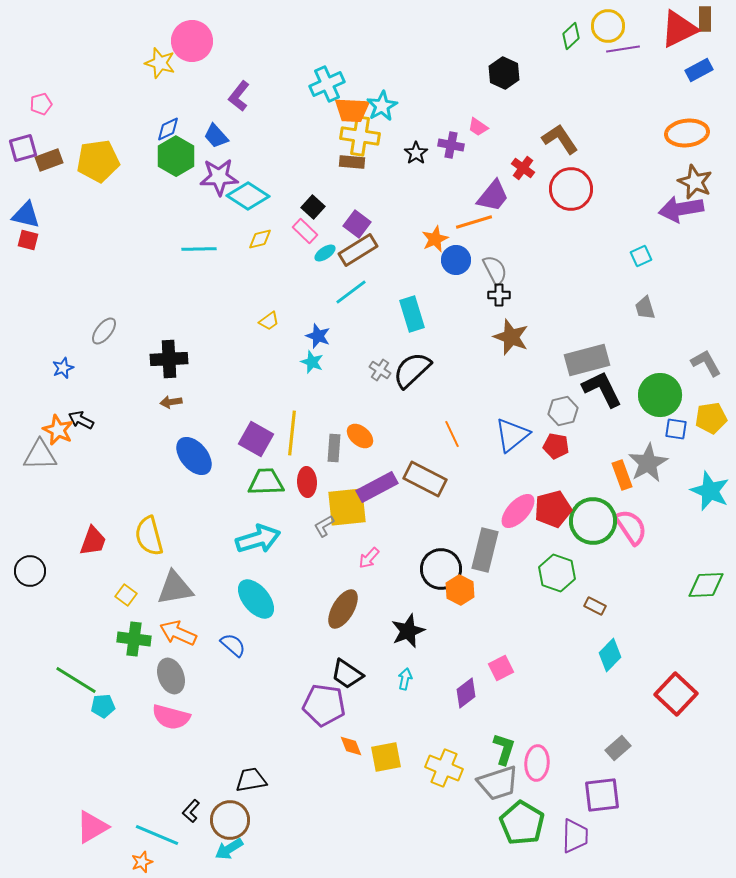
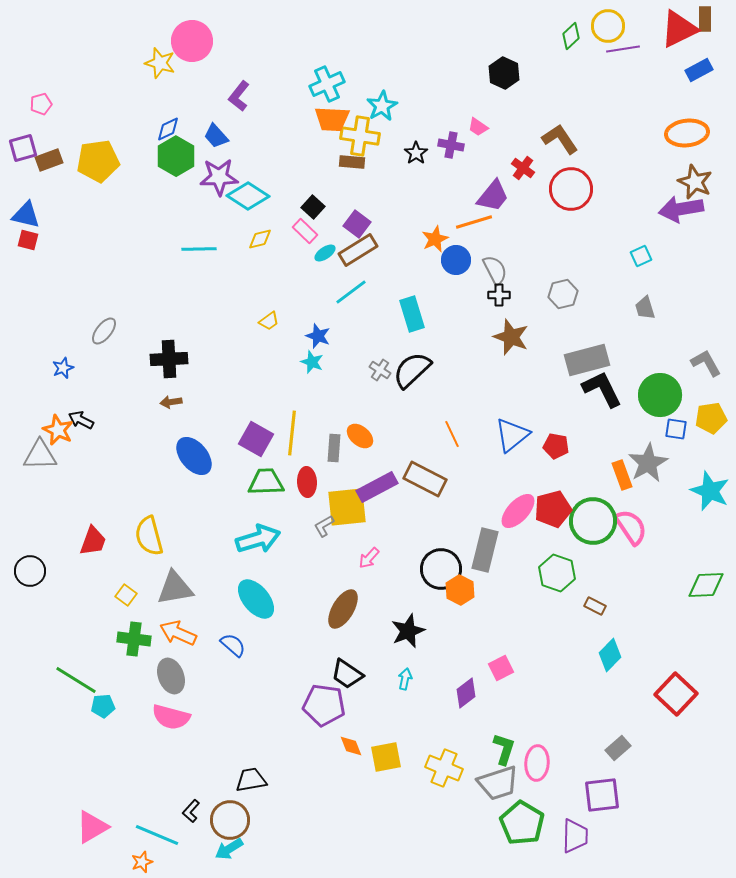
orange trapezoid at (352, 110): moved 20 px left, 9 px down
gray hexagon at (563, 411): moved 117 px up
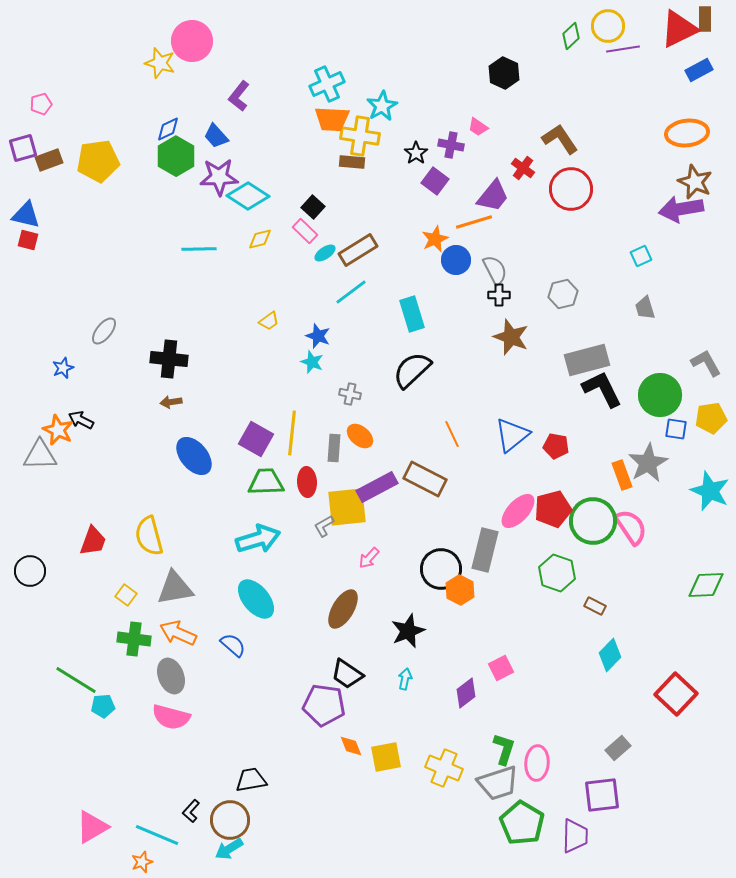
purple square at (357, 224): moved 78 px right, 43 px up
black cross at (169, 359): rotated 9 degrees clockwise
gray cross at (380, 370): moved 30 px left, 24 px down; rotated 20 degrees counterclockwise
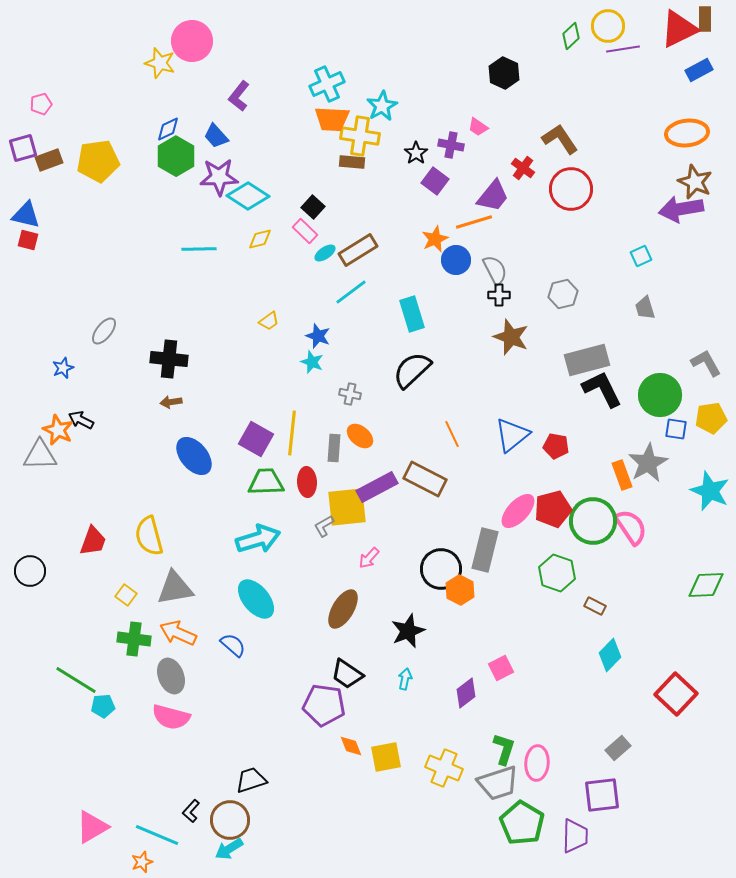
black trapezoid at (251, 780): rotated 8 degrees counterclockwise
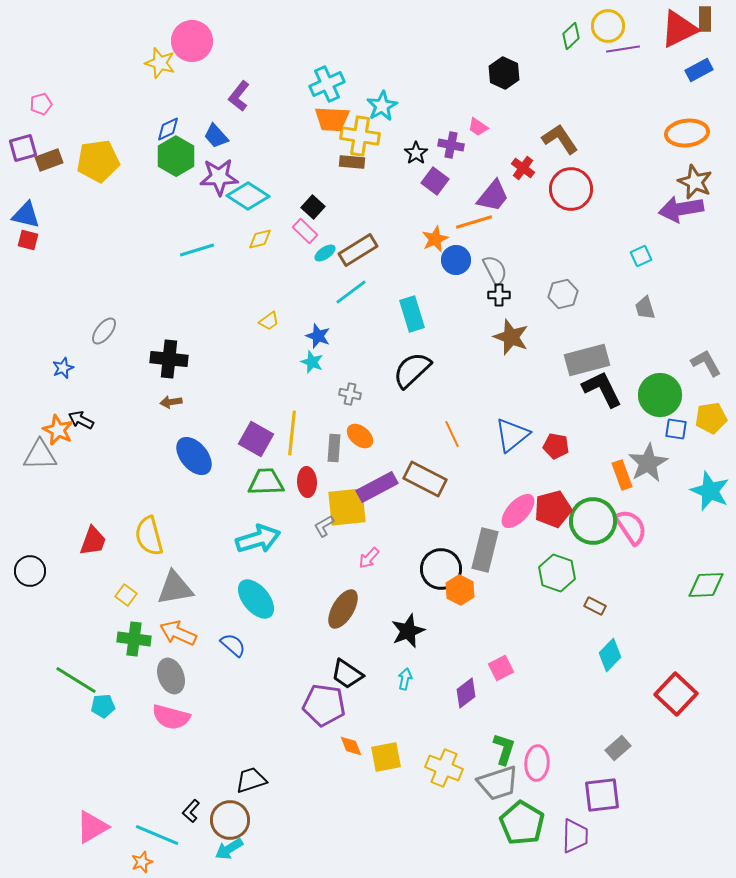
cyan line at (199, 249): moved 2 px left, 1 px down; rotated 16 degrees counterclockwise
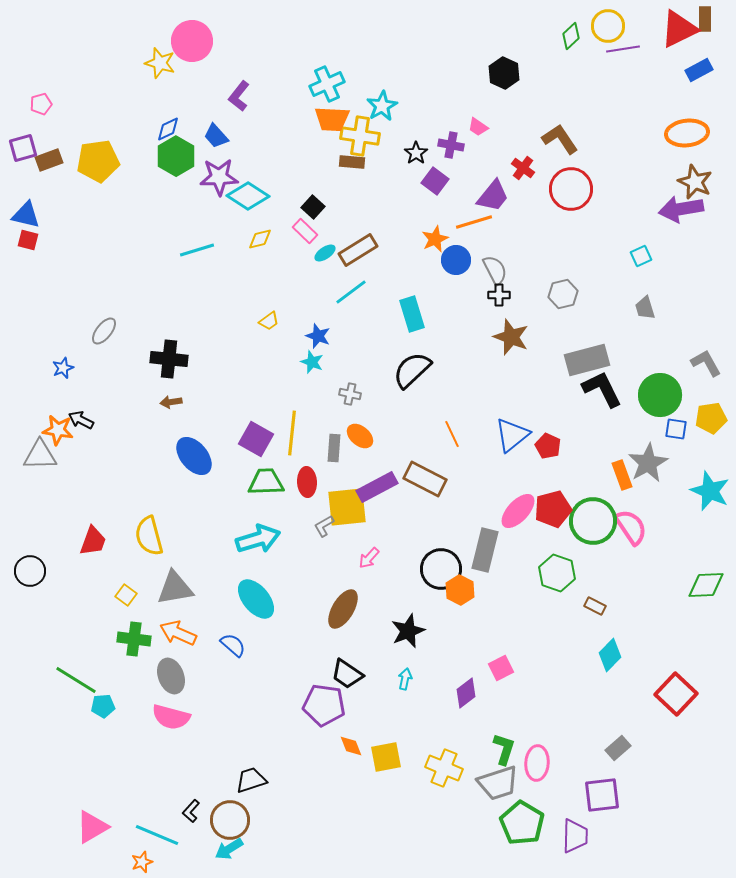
orange star at (58, 430): rotated 16 degrees counterclockwise
red pentagon at (556, 446): moved 8 px left; rotated 15 degrees clockwise
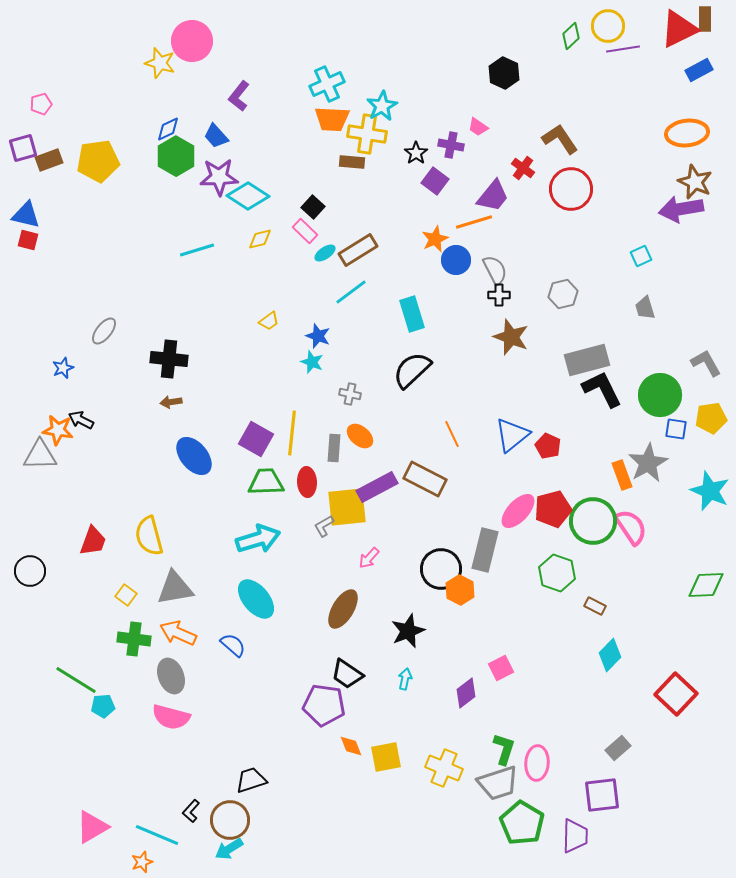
yellow cross at (360, 136): moved 7 px right, 2 px up
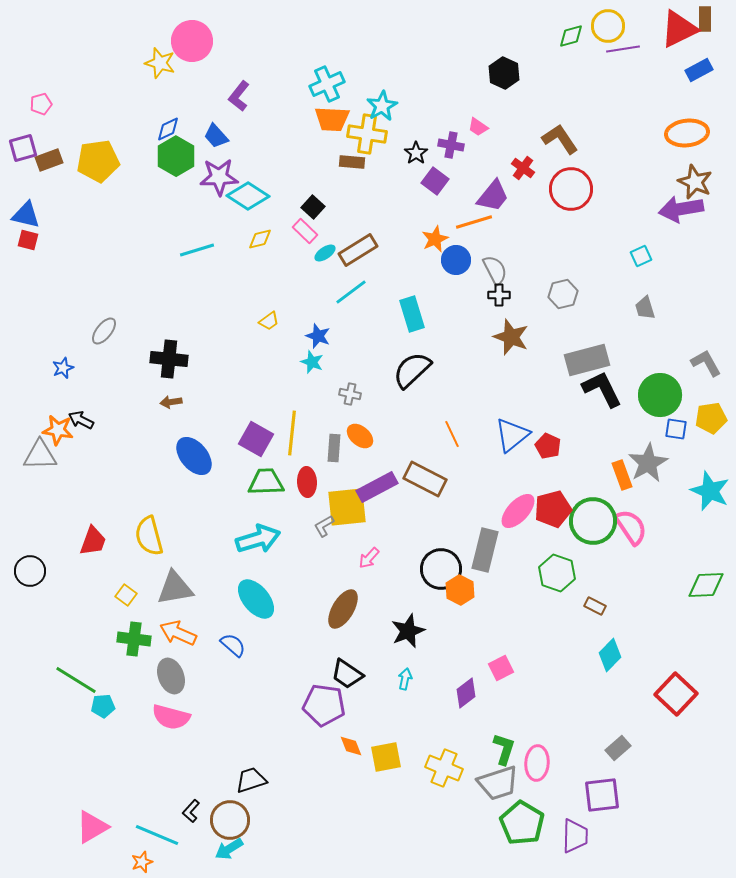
green diamond at (571, 36): rotated 28 degrees clockwise
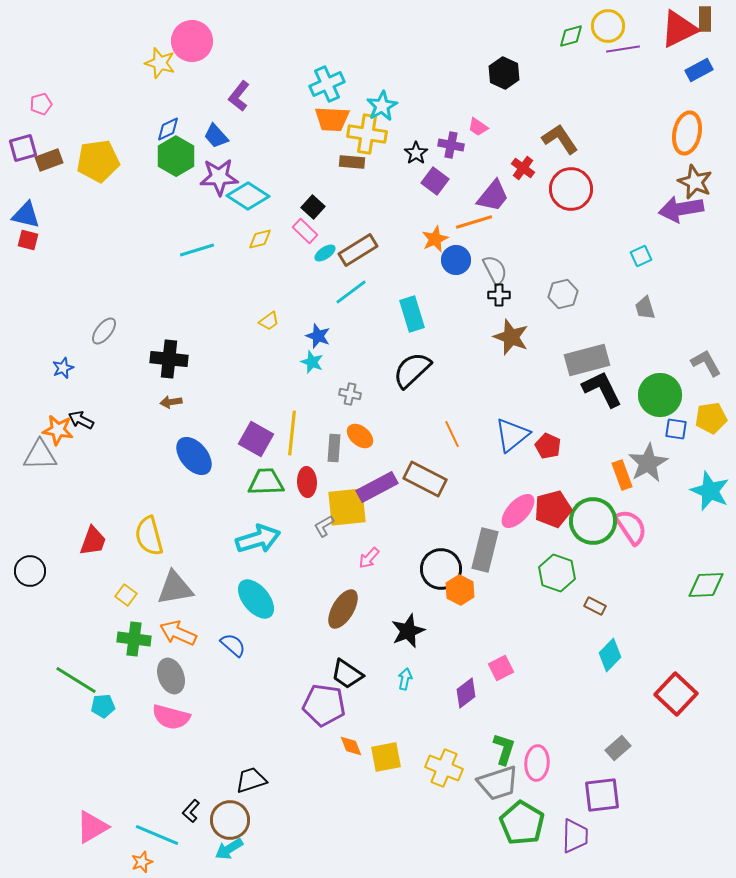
orange ellipse at (687, 133): rotated 72 degrees counterclockwise
